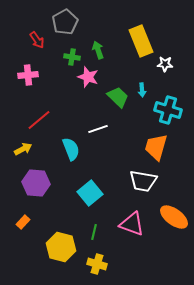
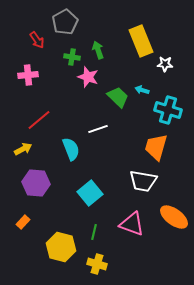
cyan arrow: rotated 112 degrees clockwise
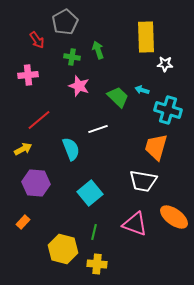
yellow rectangle: moved 5 px right, 4 px up; rotated 20 degrees clockwise
pink star: moved 9 px left, 9 px down
pink triangle: moved 3 px right
yellow hexagon: moved 2 px right, 2 px down
yellow cross: rotated 12 degrees counterclockwise
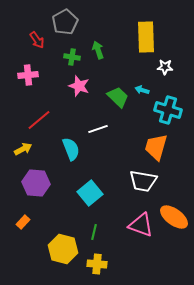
white star: moved 3 px down
pink triangle: moved 6 px right, 1 px down
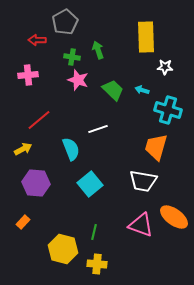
red arrow: rotated 126 degrees clockwise
pink star: moved 1 px left, 6 px up
green trapezoid: moved 5 px left, 7 px up
cyan square: moved 9 px up
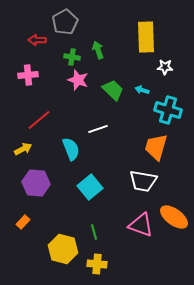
cyan square: moved 3 px down
green line: rotated 28 degrees counterclockwise
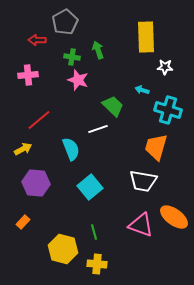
green trapezoid: moved 16 px down
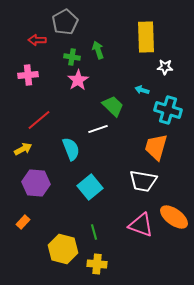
pink star: rotated 20 degrees clockwise
